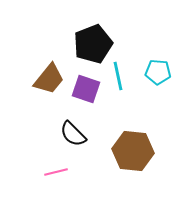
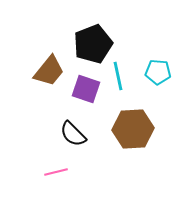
brown trapezoid: moved 8 px up
brown hexagon: moved 22 px up; rotated 9 degrees counterclockwise
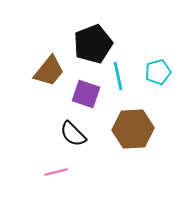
cyan pentagon: rotated 20 degrees counterclockwise
purple square: moved 5 px down
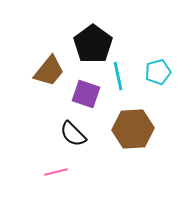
black pentagon: rotated 15 degrees counterclockwise
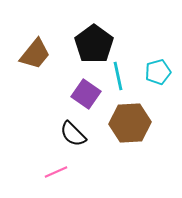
black pentagon: moved 1 px right
brown trapezoid: moved 14 px left, 17 px up
purple square: rotated 16 degrees clockwise
brown hexagon: moved 3 px left, 6 px up
pink line: rotated 10 degrees counterclockwise
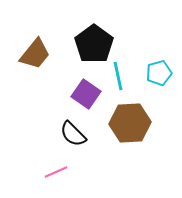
cyan pentagon: moved 1 px right, 1 px down
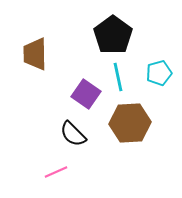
black pentagon: moved 19 px right, 9 px up
brown trapezoid: rotated 140 degrees clockwise
cyan line: moved 1 px down
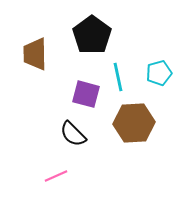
black pentagon: moved 21 px left
purple square: rotated 20 degrees counterclockwise
brown hexagon: moved 4 px right
pink line: moved 4 px down
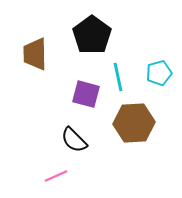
black semicircle: moved 1 px right, 6 px down
